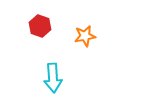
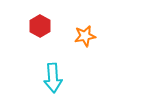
red hexagon: rotated 10 degrees clockwise
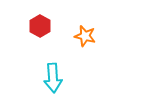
orange star: rotated 25 degrees clockwise
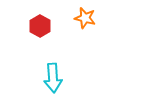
orange star: moved 18 px up
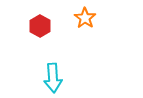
orange star: rotated 20 degrees clockwise
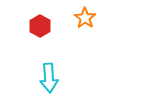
cyan arrow: moved 4 px left
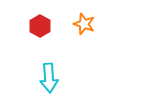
orange star: moved 1 px left, 6 px down; rotated 15 degrees counterclockwise
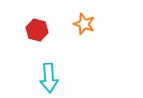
red hexagon: moved 3 px left, 4 px down; rotated 15 degrees counterclockwise
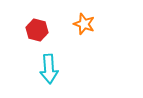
cyan arrow: moved 9 px up
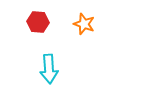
red hexagon: moved 1 px right, 8 px up; rotated 10 degrees counterclockwise
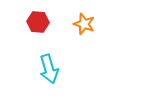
cyan arrow: rotated 12 degrees counterclockwise
